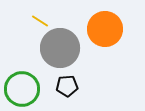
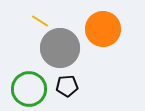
orange circle: moved 2 px left
green circle: moved 7 px right
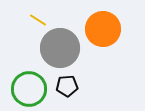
yellow line: moved 2 px left, 1 px up
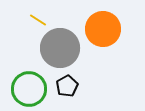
black pentagon: rotated 25 degrees counterclockwise
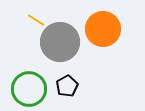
yellow line: moved 2 px left
gray circle: moved 6 px up
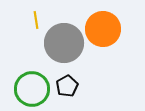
yellow line: rotated 48 degrees clockwise
gray circle: moved 4 px right, 1 px down
green circle: moved 3 px right
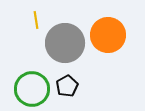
orange circle: moved 5 px right, 6 px down
gray circle: moved 1 px right
